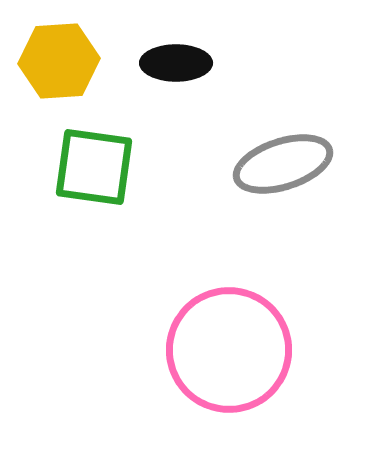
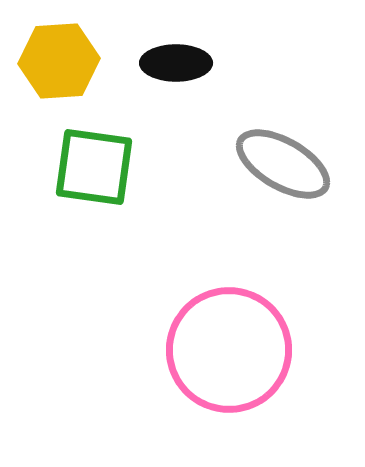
gray ellipse: rotated 48 degrees clockwise
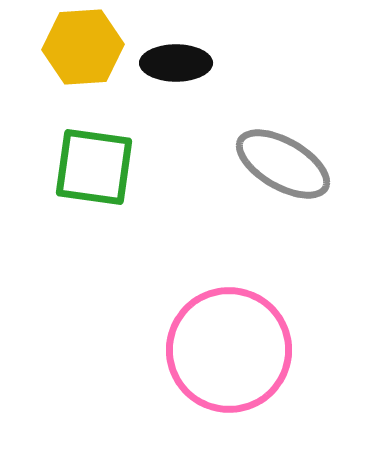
yellow hexagon: moved 24 px right, 14 px up
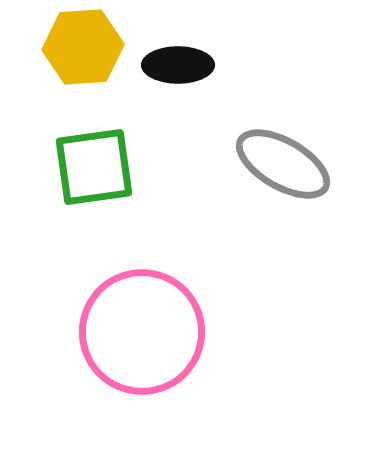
black ellipse: moved 2 px right, 2 px down
green square: rotated 16 degrees counterclockwise
pink circle: moved 87 px left, 18 px up
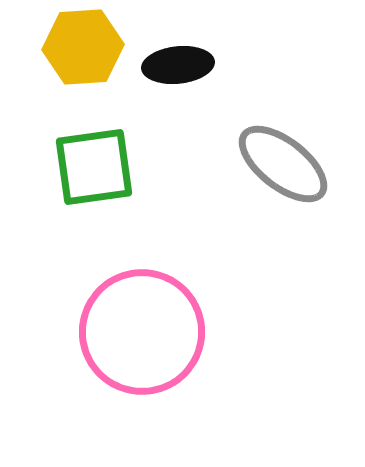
black ellipse: rotated 6 degrees counterclockwise
gray ellipse: rotated 8 degrees clockwise
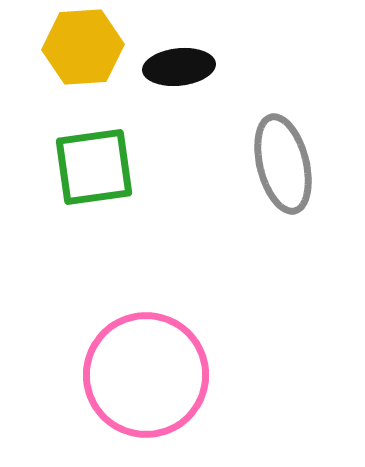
black ellipse: moved 1 px right, 2 px down
gray ellipse: rotated 38 degrees clockwise
pink circle: moved 4 px right, 43 px down
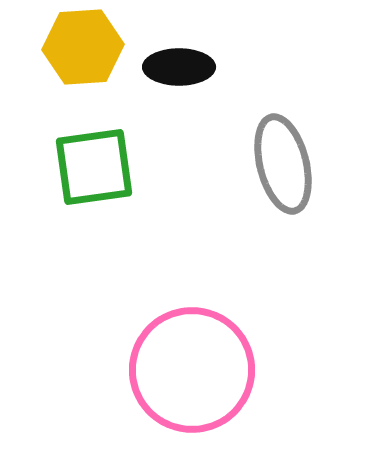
black ellipse: rotated 6 degrees clockwise
pink circle: moved 46 px right, 5 px up
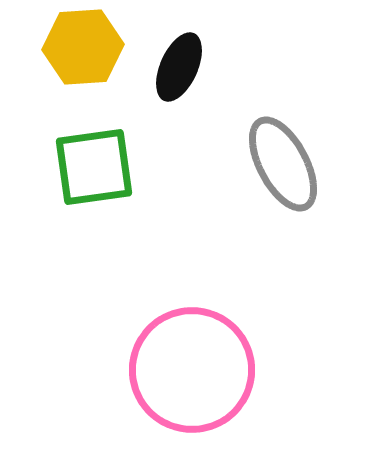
black ellipse: rotated 66 degrees counterclockwise
gray ellipse: rotated 14 degrees counterclockwise
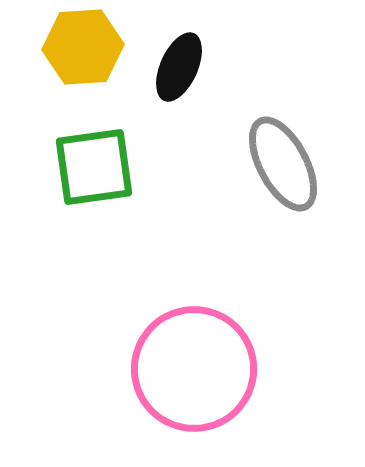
pink circle: moved 2 px right, 1 px up
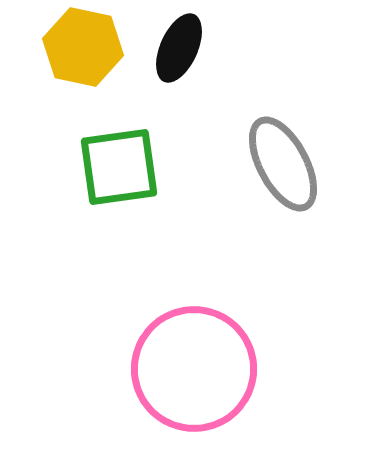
yellow hexagon: rotated 16 degrees clockwise
black ellipse: moved 19 px up
green square: moved 25 px right
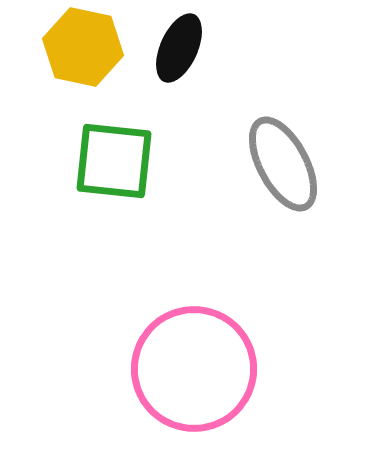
green square: moved 5 px left, 6 px up; rotated 14 degrees clockwise
